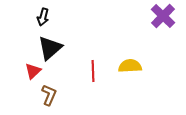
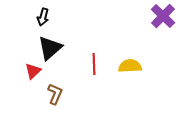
red line: moved 1 px right, 7 px up
brown L-shape: moved 6 px right, 1 px up
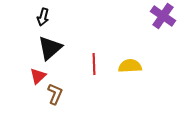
purple cross: rotated 10 degrees counterclockwise
red triangle: moved 5 px right, 5 px down
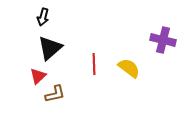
purple cross: moved 24 px down; rotated 20 degrees counterclockwise
yellow semicircle: moved 1 px left, 2 px down; rotated 40 degrees clockwise
brown L-shape: rotated 55 degrees clockwise
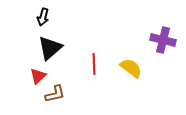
yellow semicircle: moved 2 px right
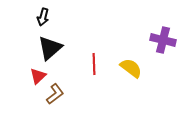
brown L-shape: rotated 25 degrees counterclockwise
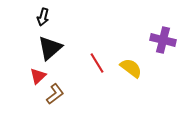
red line: moved 3 px right, 1 px up; rotated 30 degrees counterclockwise
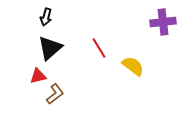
black arrow: moved 3 px right
purple cross: moved 18 px up; rotated 20 degrees counterclockwise
red line: moved 2 px right, 15 px up
yellow semicircle: moved 2 px right, 2 px up
red triangle: rotated 30 degrees clockwise
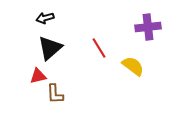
black arrow: moved 1 px left, 1 px down; rotated 60 degrees clockwise
purple cross: moved 15 px left, 5 px down
brown L-shape: rotated 125 degrees clockwise
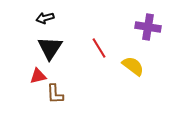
purple cross: rotated 15 degrees clockwise
black triangle: rotated 16 degrees counterclockwise
